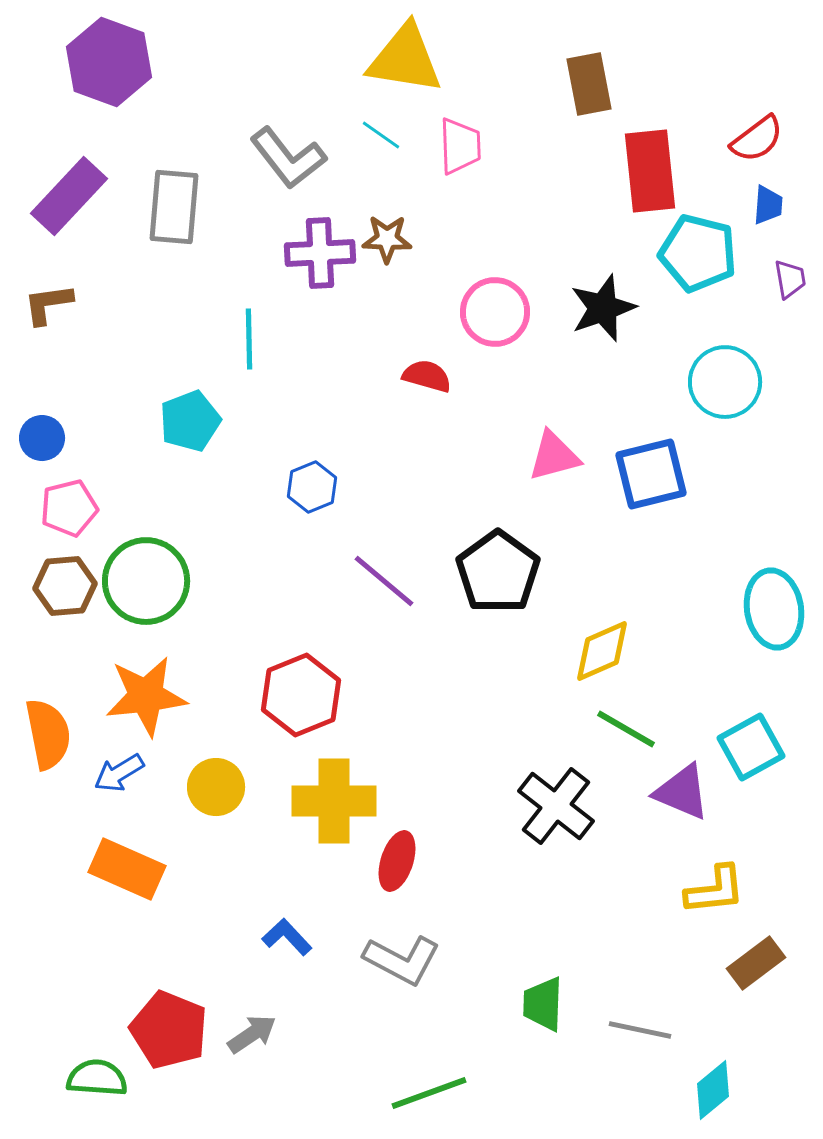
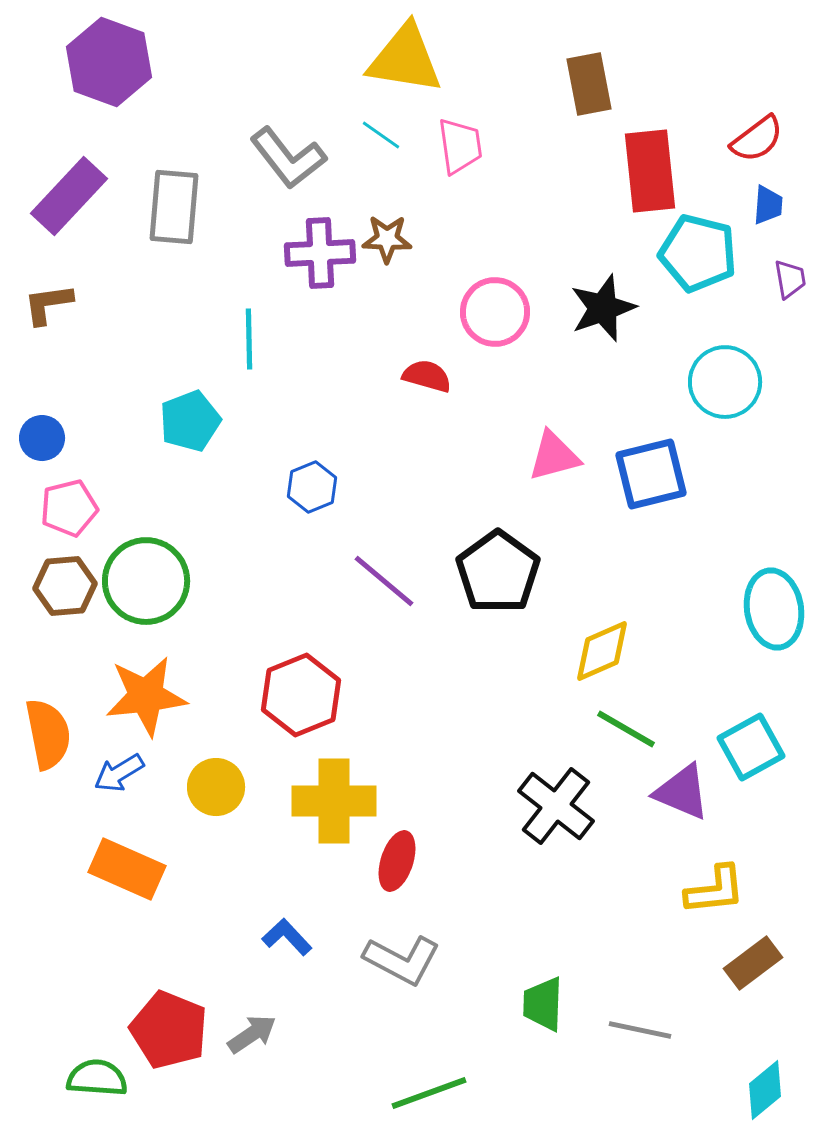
pink trapezoid at (460, 146): rotated 6 degrees counterclockwise
brown rectangle at (756, 963): moved 3 px left
cyan diamond at (713, 1090): moved 52 px right
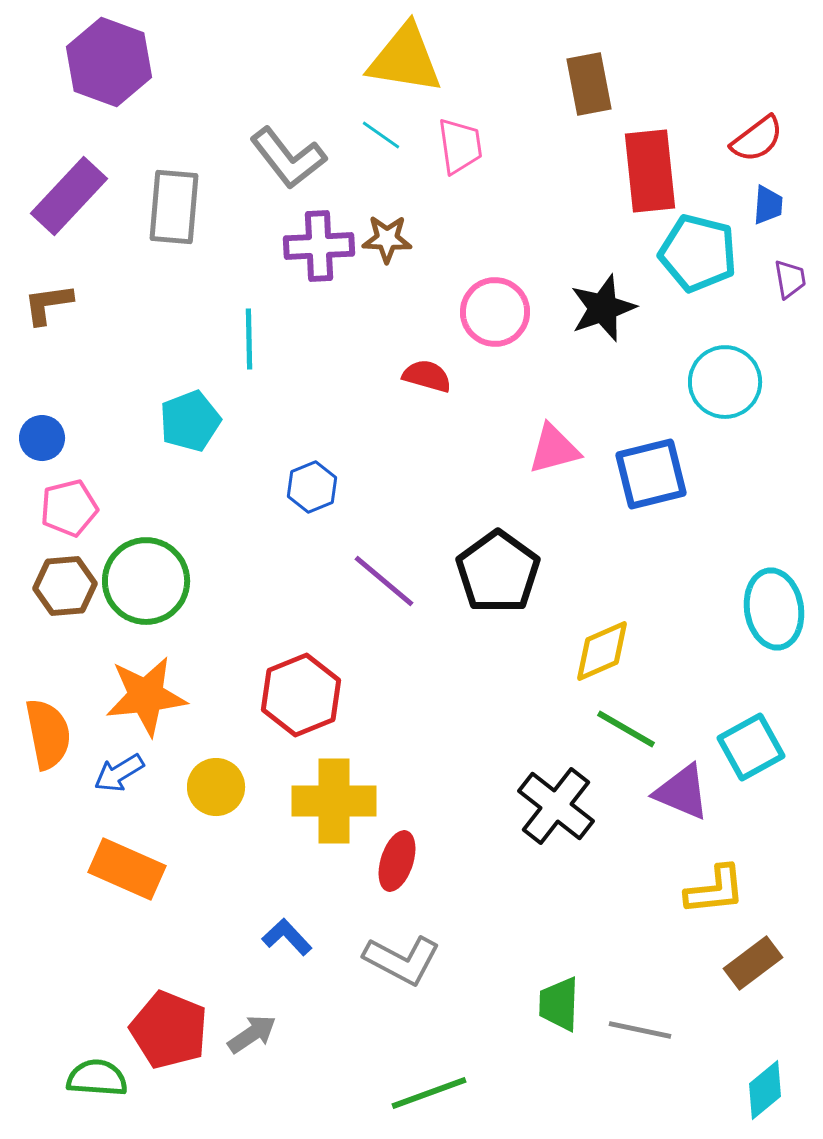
purple cross at (320, 253): moved 1 px left, 7 px up
pink triangle at (554, 456): moved 7 px up
green trapezoid at (543, 1004): moved 16 px right
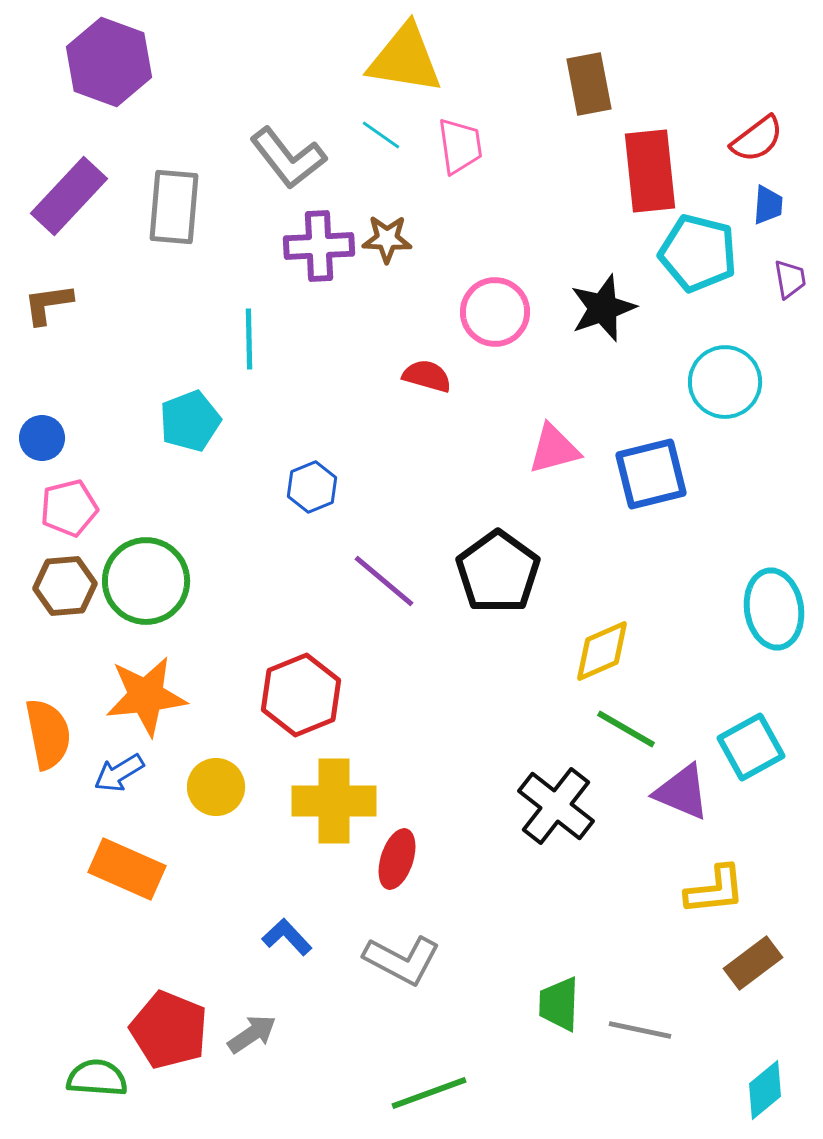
red ellipse at (397, 861): moved 2 px up
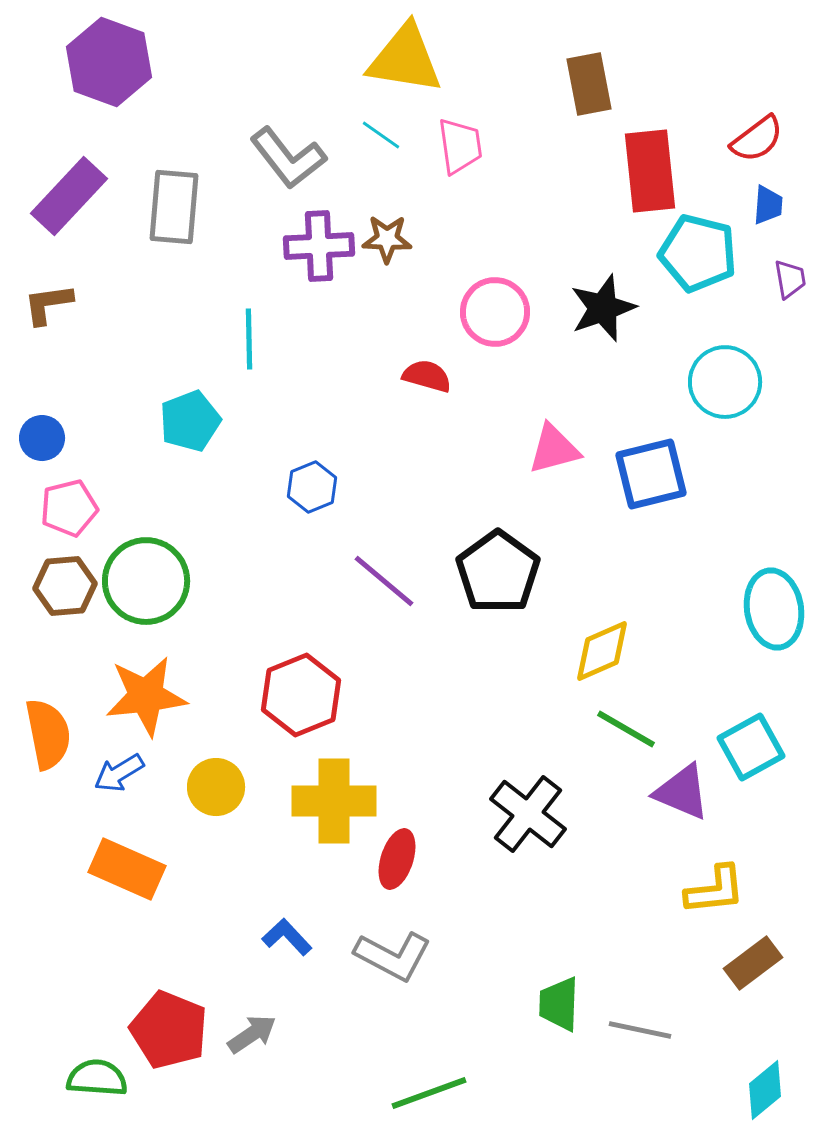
black cross at (556, 806): moved 28 px left, 8 px down
gray L-shape at (402, 960): moved 9 px left, 4 px up
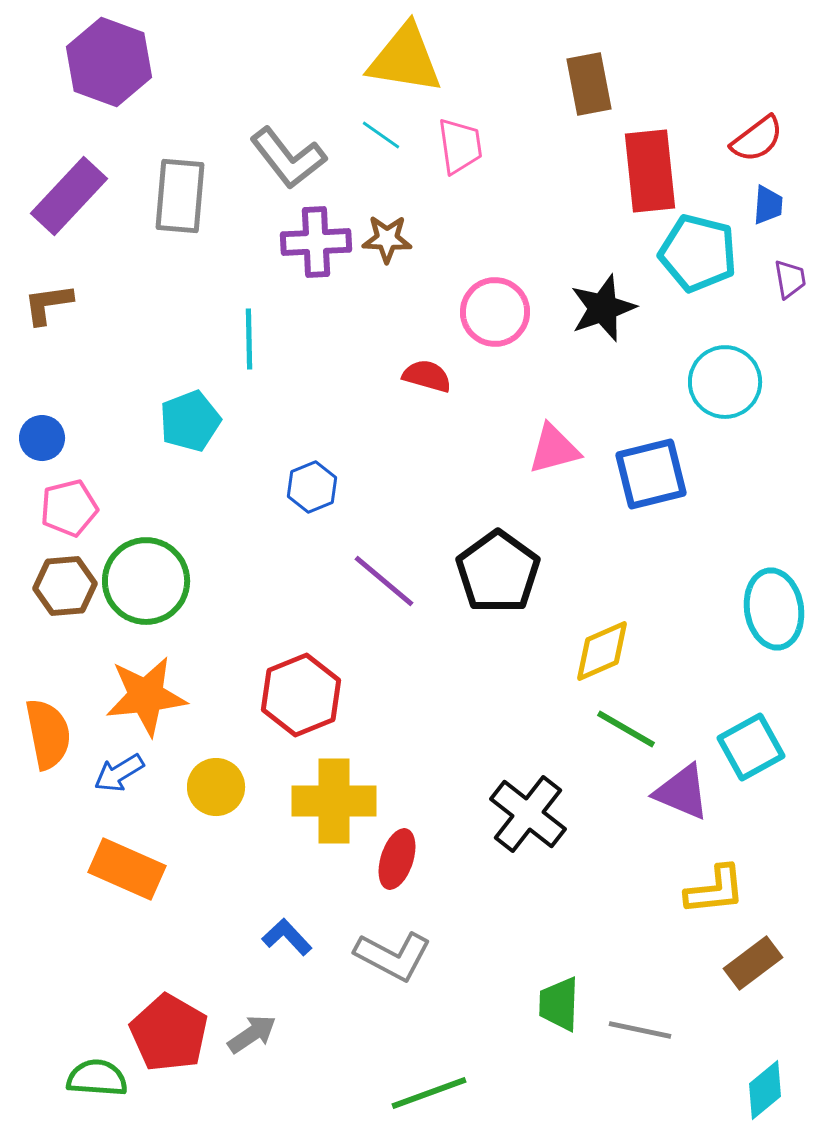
gray rectangle at (174, 207): moved 6 px right, 11 px up
purple cross at (319, 246): moved 3 px left, 4 px up
red pentagon at (169, 1030): moved 3 px down; rotated 8 degrees clockwise
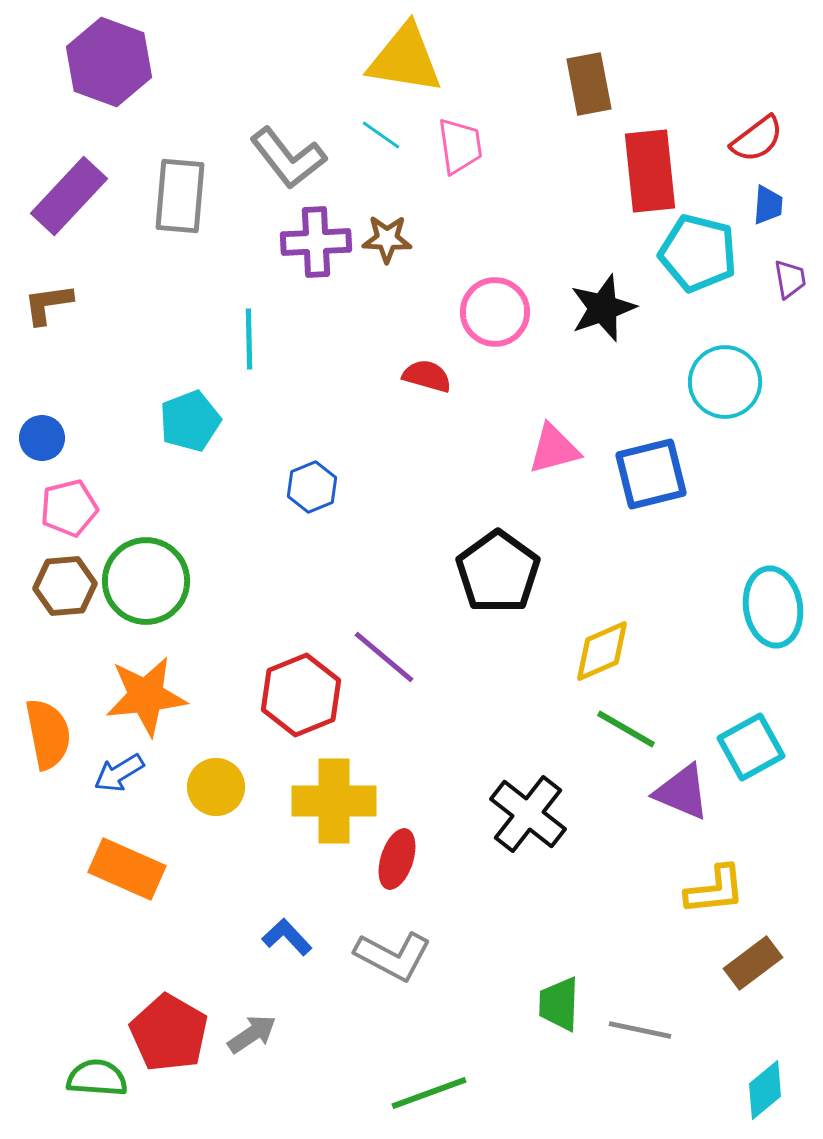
purple line at (384, 581): moved 76 px down
cyan ellipse at (774, 609): moved 1 px left, 2 px up
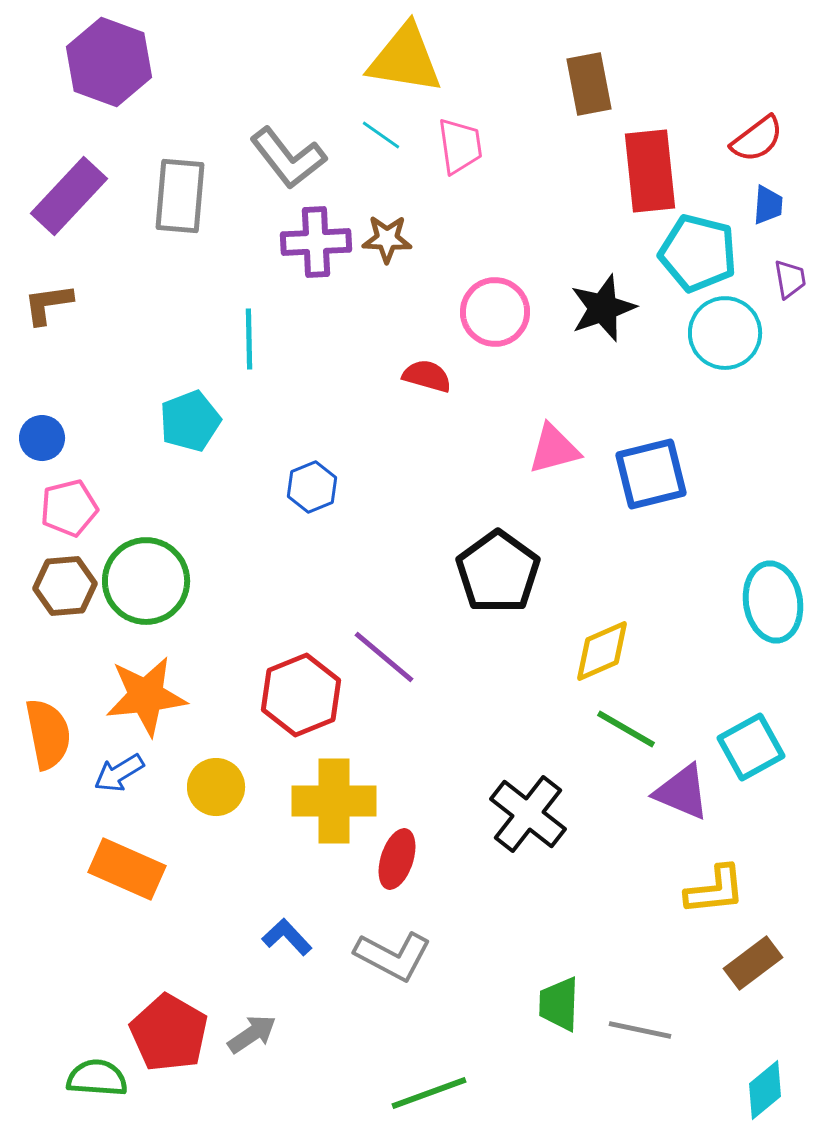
cyan circle at (725, 382): moved 49 px up
cyan ellipse at (773, 607): moved 5 px up
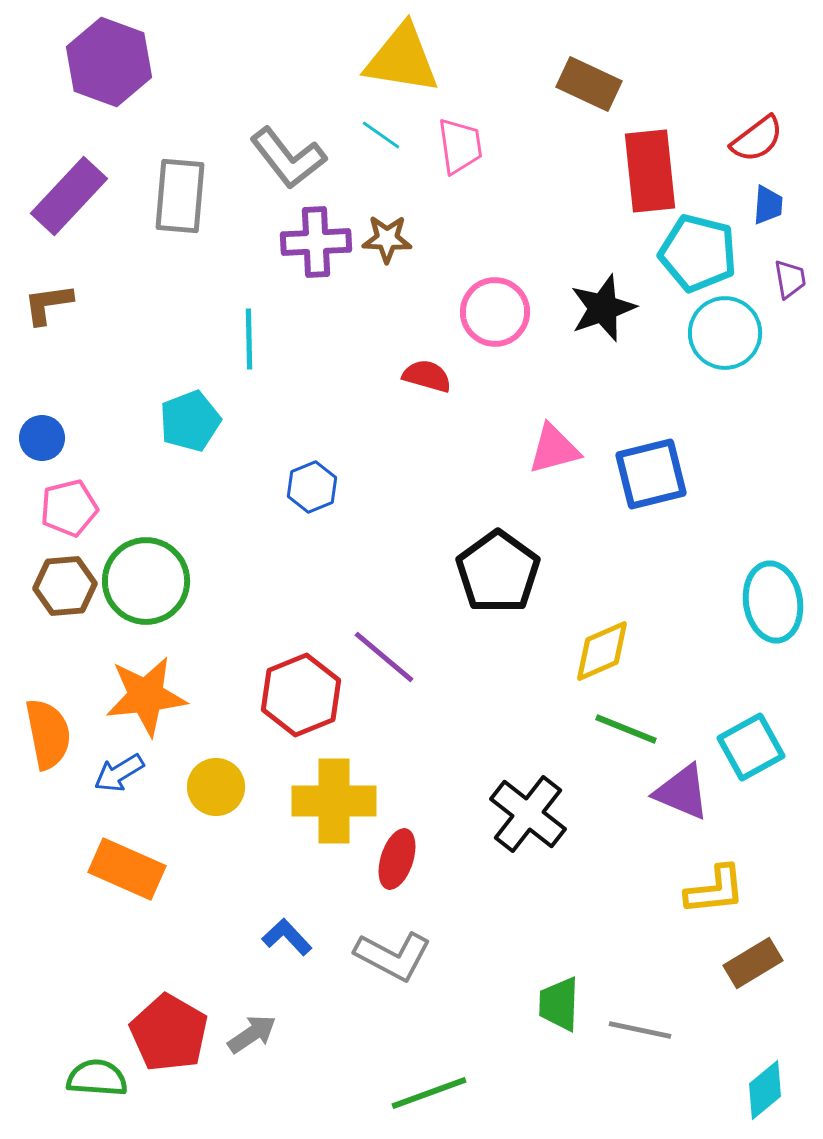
yellow triangle at (405, 59): moved 3 px left
brown rectangle at (589, 84): rotated 54 degrees counterclockwise
green line at (626, 729): rotated 8 degrees counterclockwise
brown rectangle at (753, 963): rotated 6 degrees clockwise
